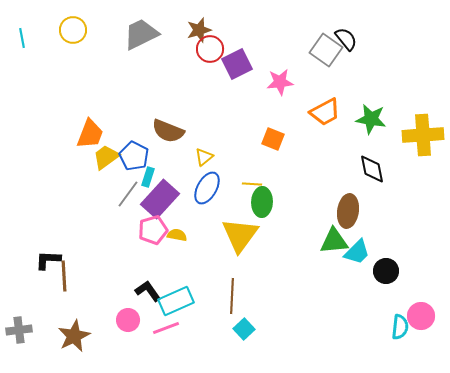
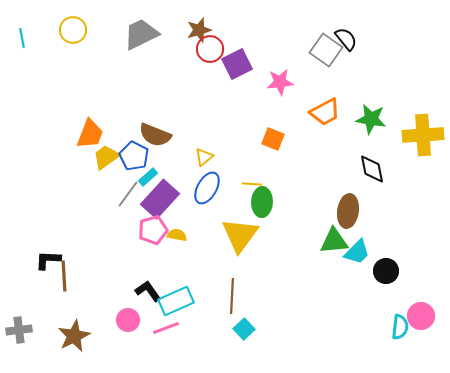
brown semicircle at (168, 131): moved 13 px left, 4 px down
cyan rectangle at (148, 177): rotated 30 degrees clockwise
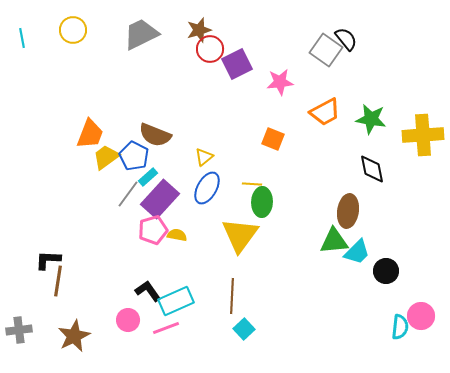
brown line at (64, 276): moved 6 px left, 5 px down; rotated 12 degrees clockwise
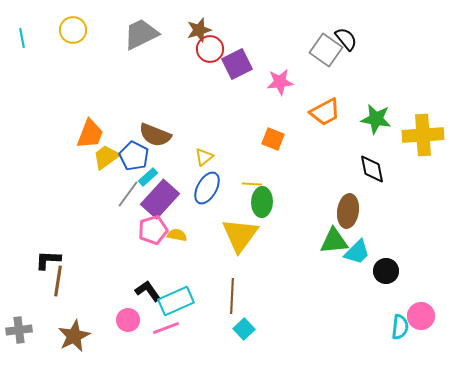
green star at (371, 119): moved 5 px right
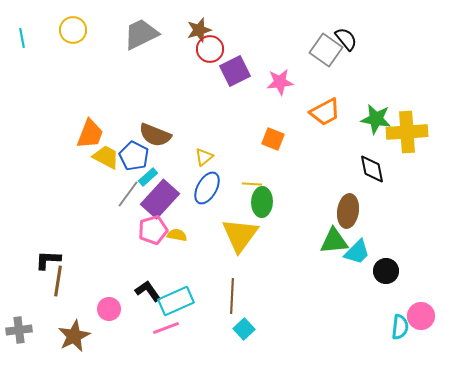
purple square at (237, 64): moved 2 px left, 7 px down
yellow cross at (423, 135): moved 16 px left, 3 px up
yellow trapezoid at (106, 157): rotated 64 degrees clockwise
pink circle at (128, 320): moved 19 px left, 11 px up
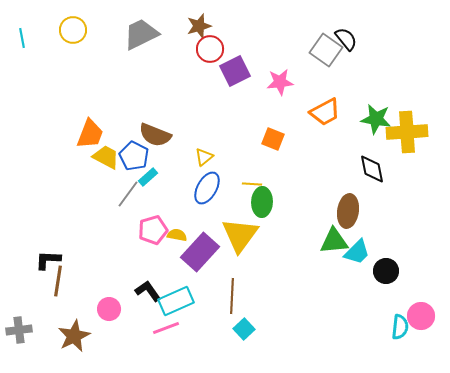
brown star at (199, 30): moved 4 px up
purple rectangle at (160, 199): moved 40 px right, 53 px down
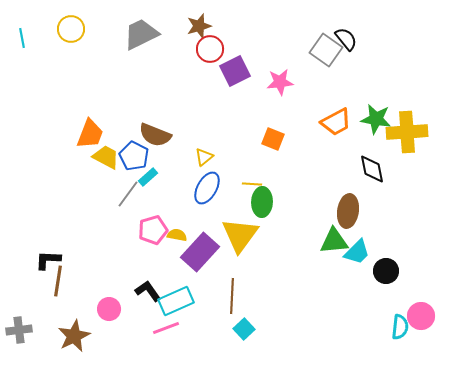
yellow circle at (73, 30): moved 2 px left, 1 px up
orange trapezoid at (325, 112): moved 11 px right, 10 px down
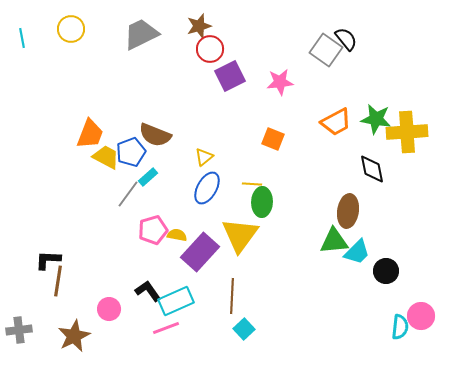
purple square at (235, 71): moved 5 px left, 5 px down
blue pentagon at (134, 156): moved 3 px left, 4 px up; rotated 24 degrees clockwise
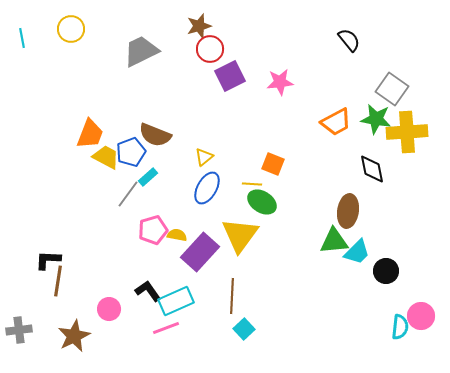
gray trapezoid at (141, 34): moved 17 px down
black semicircle at (346, 39): moved 3 px right, 1 px down
gray square at (326, 50): moved 66 px right, 39 px down
orange square at (273, 139): moved 25 px down
green ellipse at (262, 202): rotated 60 degrees counterclockwise
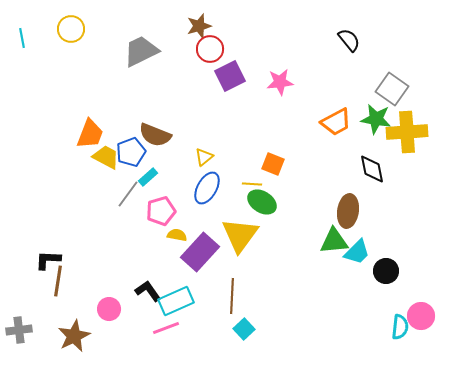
pink pentagon at (153, 230): moved 8 px right, 19 px up
